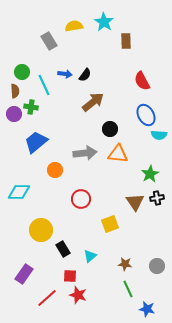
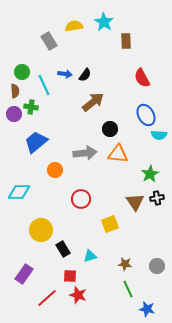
red semicircle: moved 3 px up
cyan triangle: rotated 24 degrees clockwise
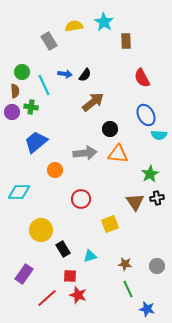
purple circle: moved 2 px left, 2 px up
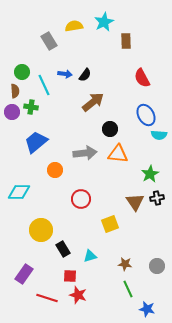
cyan star: rotated 12 degrees clockwise
red line: rotated 60 degrees clockwise
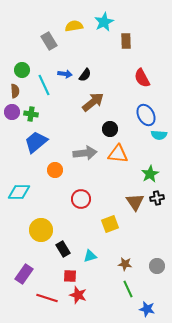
green circle: moved 2 px up
green cross: moved 7 px down
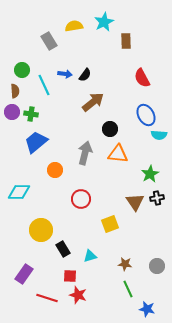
gray arrow: rotated 70 degrees counterclockwise
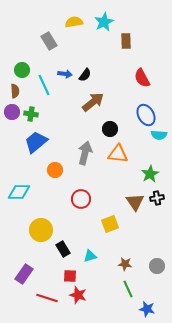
yellow semicircle: moved 4 px up
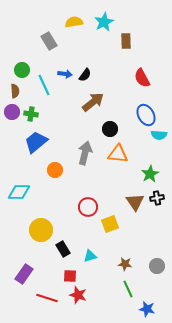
red circle: moved 7 px right, 8 px down
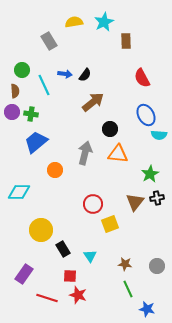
brown triangle: rotated 12 degrees clockwise
red circle: moved 5 px right, 3 px up
cyan triangle: rotated 48 degrees counterclockwise
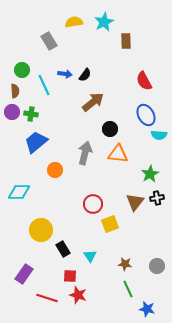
red semicircle: moved 2 px right, 3 px down
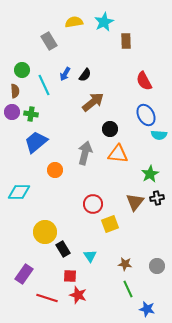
blue arrow: rotated 112 degrees clockwise
yellow circle: moved 4 px right, 2 px down
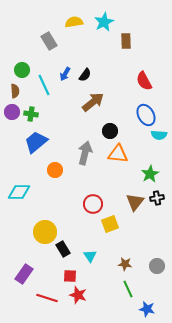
black circle: moved 2 px down
